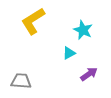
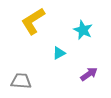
cyan triangle: moved 10 px left
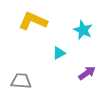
yellow L-shape: rotated 56 degrees clockwise
purple arrow: moved 2 px left, 1 px up
